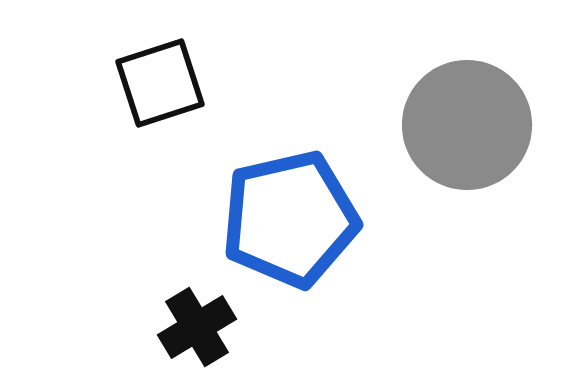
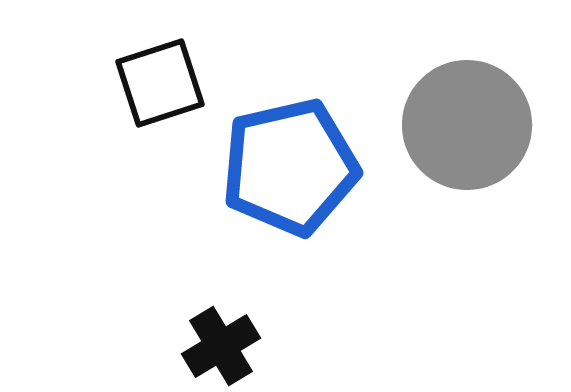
blue pentagon: moved 52 px up
black cross: moved 24 px right, 19 px down
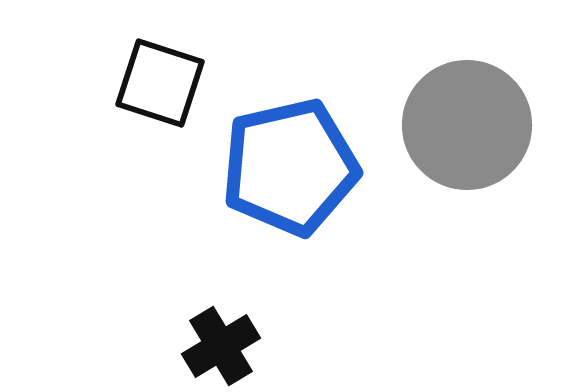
black square: rotated 36 degrees clockwise
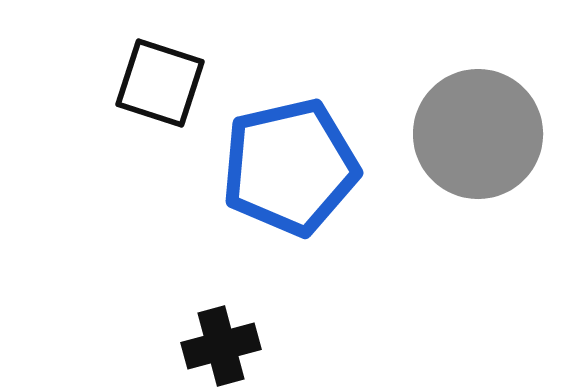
gray circle: moved 11 px right, 9 px down
black cross: rotated 16 degrees clockwise
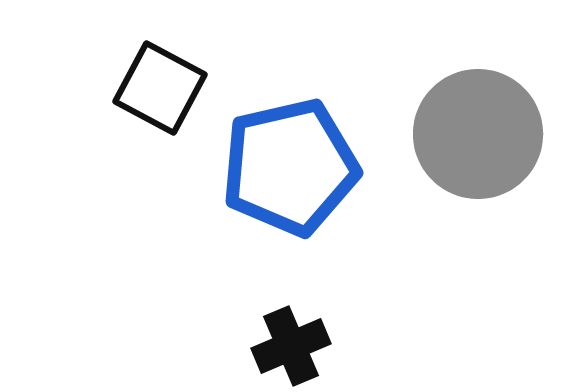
black square: moved 5 px down; rotated 10 degrees clockwise
black cross: moved 70 px right; rotated 8 degrees counterclockwise
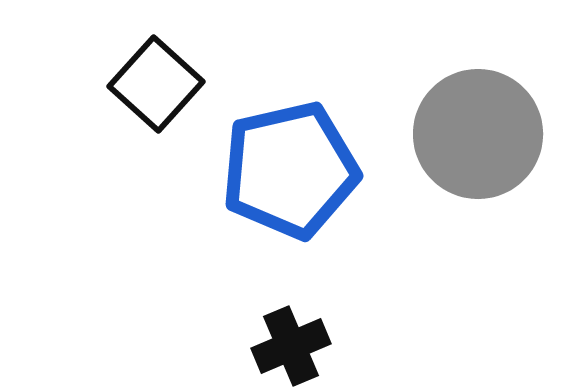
black square: moved 4 px left, 4 px up; rotated 14 degrees clockwise
blue pentagon: moved 3 px down
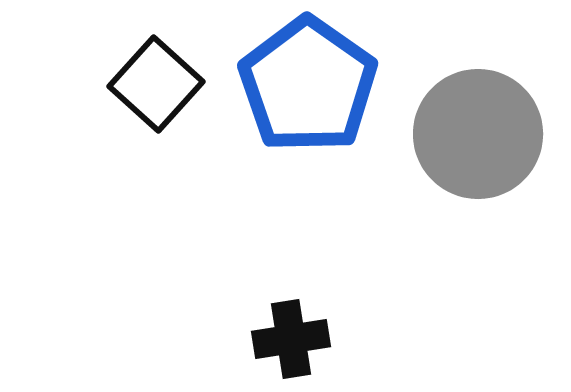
blue pentagon: moved 18 px right, 85 px up; rotated 24 degrees counterclockwise
black cross: moved 7 px up; rotated 14 degrees clockwise
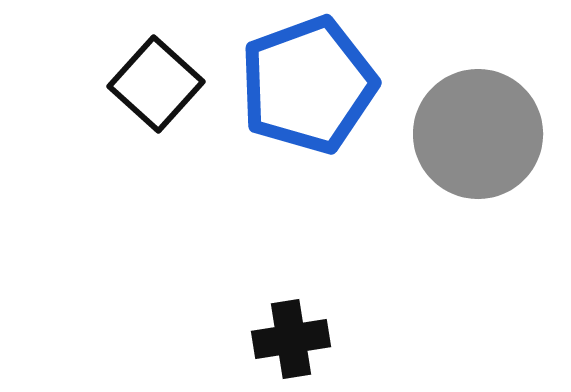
blue pentagon: rotated 17 degrees clockwise
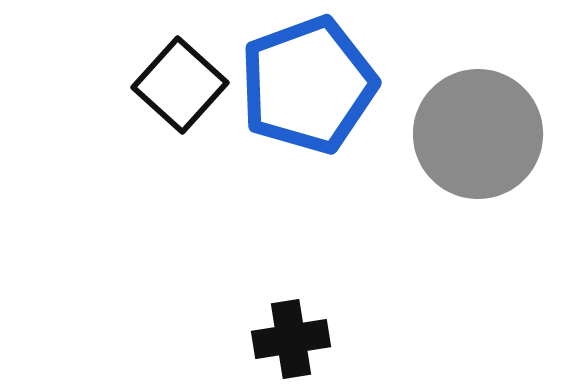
black square: moved 24 px right, 1 px down
